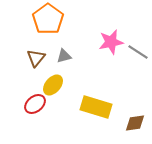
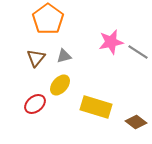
yellow ellipse: moved 7 px right
brown diamond: moved 1 px right, 1 px up; rotated 45 degrees clockwise
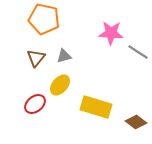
orange pentagon: moved 4 px left; rotated 24 degrees counterclockwise
pink star: moved 9 px up; rotated 15 degrees clockwise
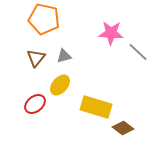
gray line: rotated 10 degrees clockwise
brown diamond: moved 13 px left, 6 px down
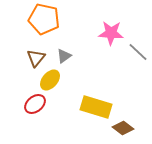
gray triangle: rotated 21 degrees counterclockwise
yellow ellipse: moved 10 px left, 5 px up
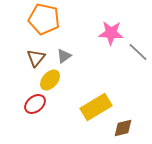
yellow rectangle: rotated 48 degrees counterclockwise
brown diamond: rotated 50 degrees counterclockwise
